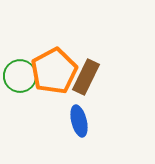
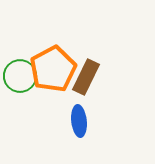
orange pentagon: moved 1 px left, 2 px up
blue ellipse: rotated 8 degrees clockwise
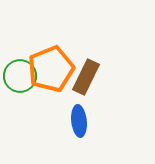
orange pentagon: moved 2 px left; rotated 6 degrees clockwise
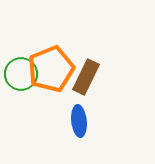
green circle: moved 1 px right, 2 px up
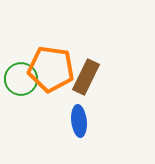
orange pentagon: rotated 30 degrees clockwise
green circle: moved 5 px down
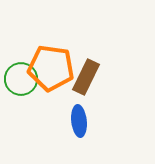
orange pentagon: moved 1 px up
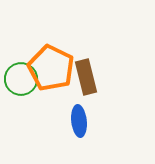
orange pentagon: rotated 18 degrees clockwise
brown rectangle: rotated 40 degrees counterclockwise
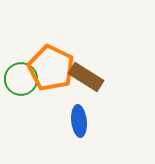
brown rectangle: rotated 44 degrees counterclockwise
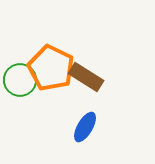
green circle: moved 1 px left, 1 px down
blue ellipse: moved 6 px right, 6 px down; rotated 36 degrees clockwise
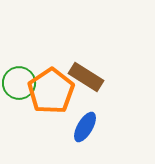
orange pentagon: moved 23 px down; rotated 12 degrees clockwise
green circle: moved 1 px left, 3 px down
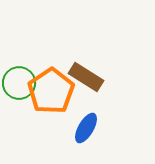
blue ellipse: moved 1 px right, 1 px down
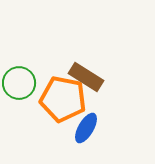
orange pentagon: moved 12 px right, 8 px down; rotated 27 degrees counterclockwise
